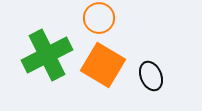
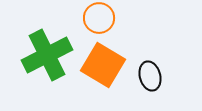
black ellipse: moved 1 px left; rotated 8 degrees clockwise
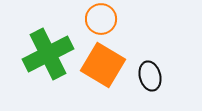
orange circle: moved 2 px right, 1 px down
green cross: moved 1 px right, 1 px up
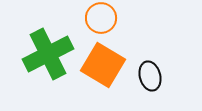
orange circle: moved 1 px up
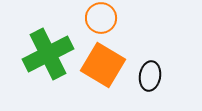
black ellipse: rotated 24 degrees clockwise
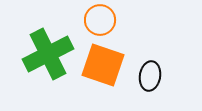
orange circle: moved 1 px left, 2 px down
orange square: rotated 12 degrees counterclockwise
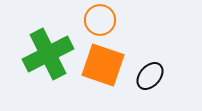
black ellipse: rotated 32 degrees clockwise
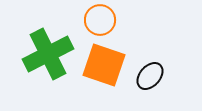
orange square: moved 1 px right
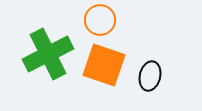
black ellipse: rotated 28 degrees counterclockwise
